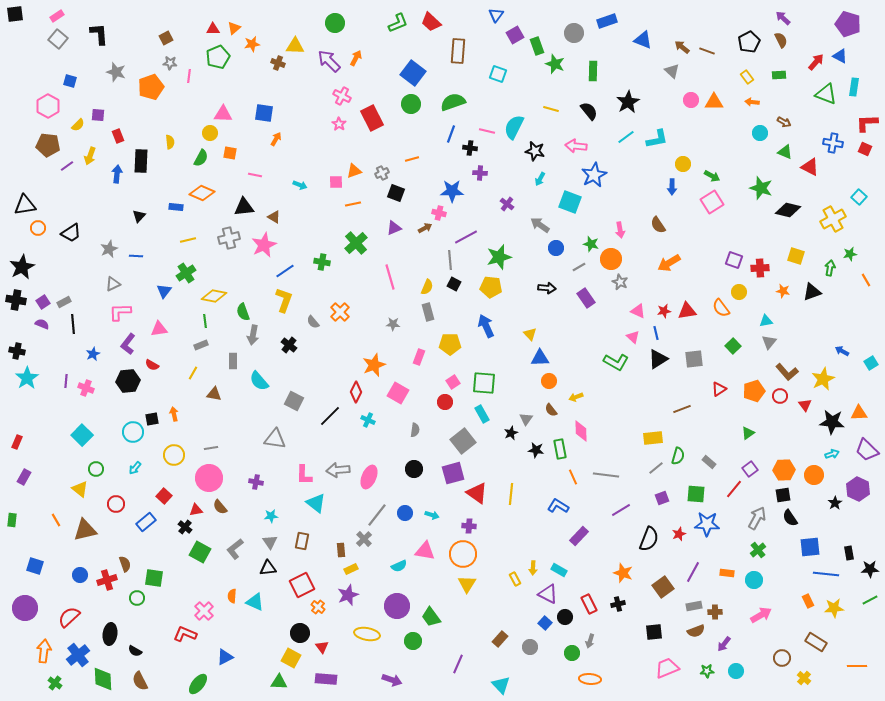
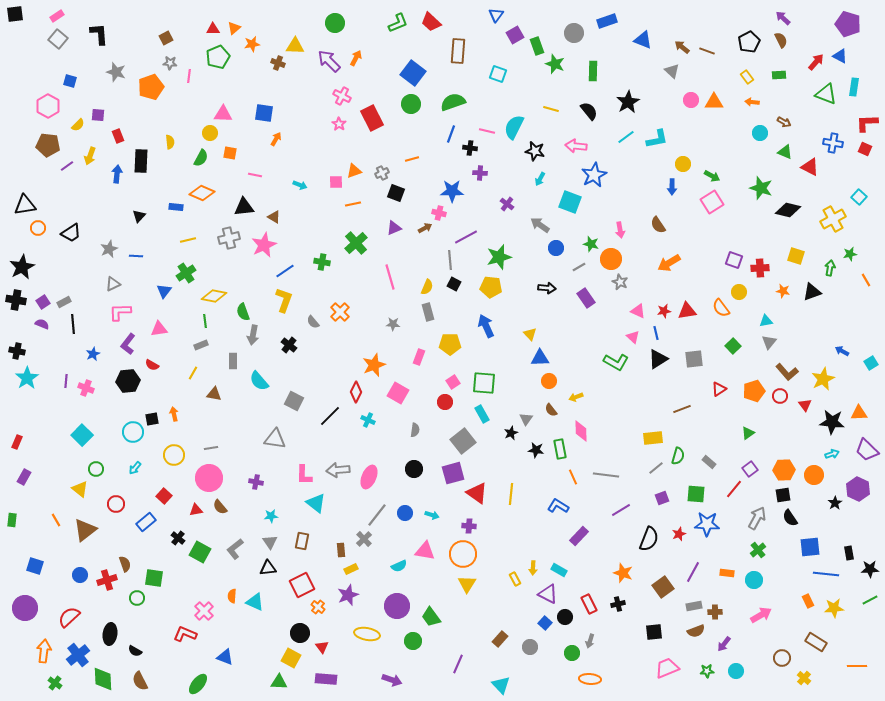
black cross at (185, 527): moved 7 px left, 11 px down
brown triangle at (85, 530): rotated 25 degrees counterclockwise
blue triangle at (225, 657): rotated 48 degrees clockwise
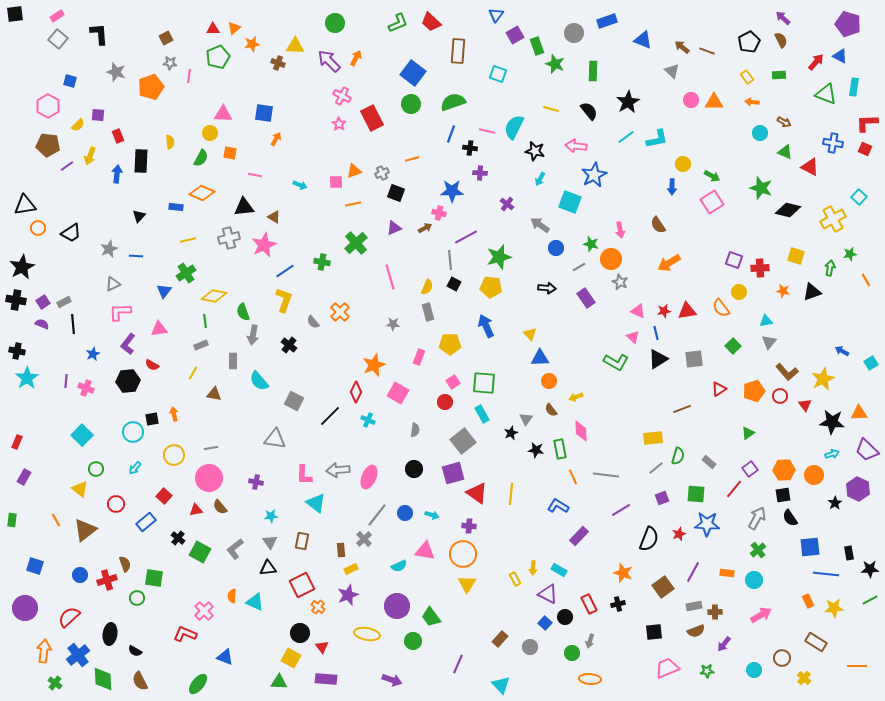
cyan circle at (736, 671): moved 18 px right, 1 px up
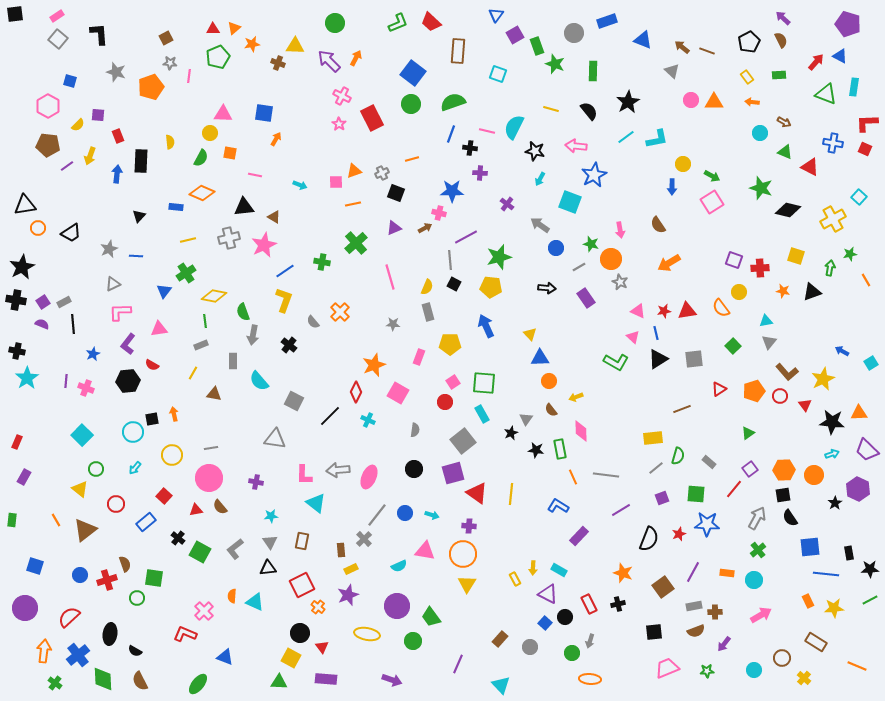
yellow circle at (174, 455): moved 2 px left
orange line at (857, 666): rotated 24 degrees clockwise
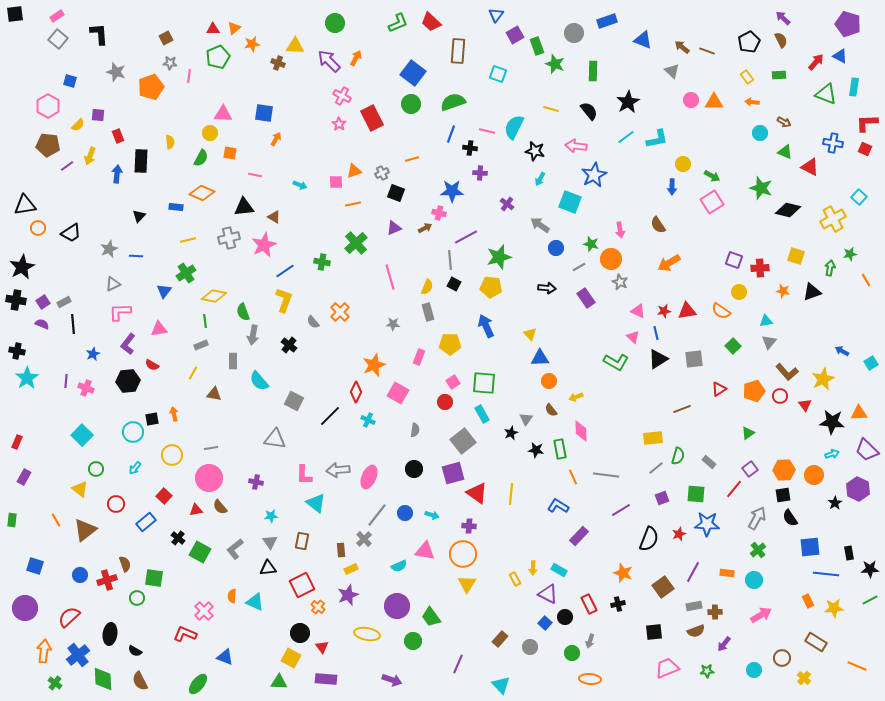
orange semicircle at (721, 308): moved 3 px down; rotated 18 degrees counterclockwise
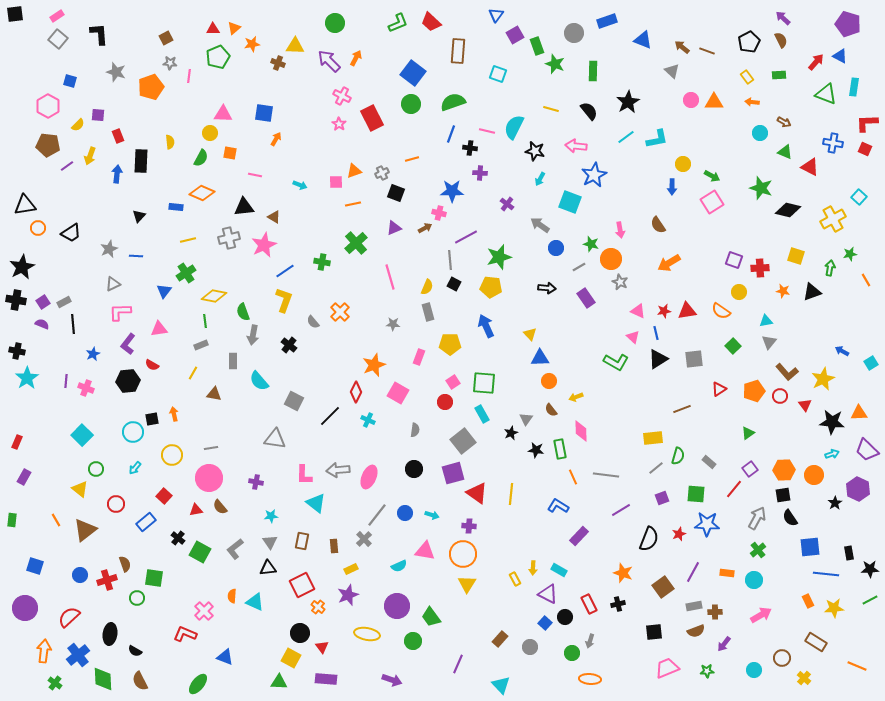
brown rectangle at (341, 550): moved 7 px left, 4 px up
